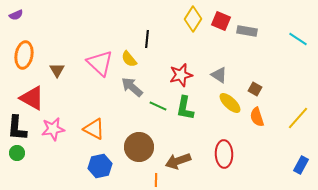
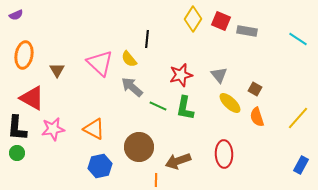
gray triangle: rotated 18 degrees clockwise
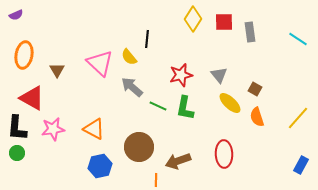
red square: moved 3 px right, 1 px down; rotated 24 degrees counterclockwise
gray rectangle: moved 3 px right, 1 px down; rotated 72 degrees clockwise
yellow semicircle: moved 2 px up
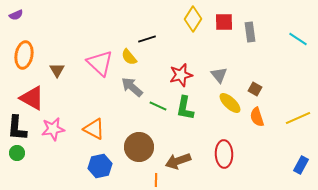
black line: rotated 66 degrees clockwise
yellow line: rotated 25 degrees clockwise
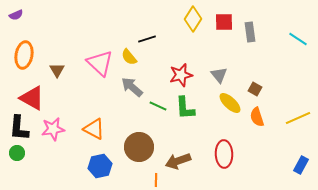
green L-shape: rotated 15 degrees counterclockwise
black L-shape: moved 2 px right
